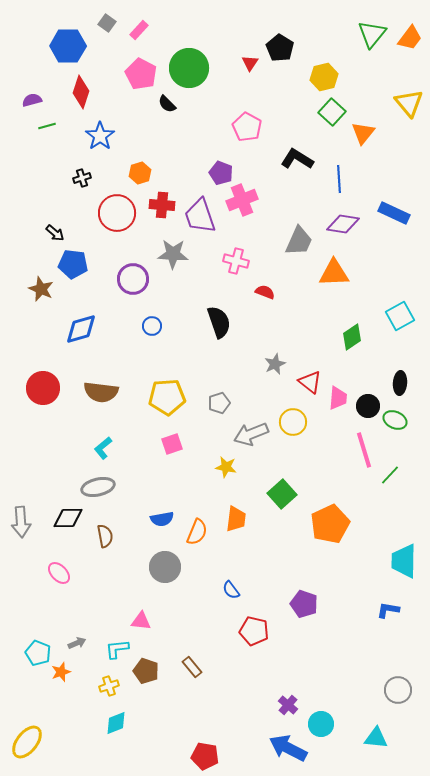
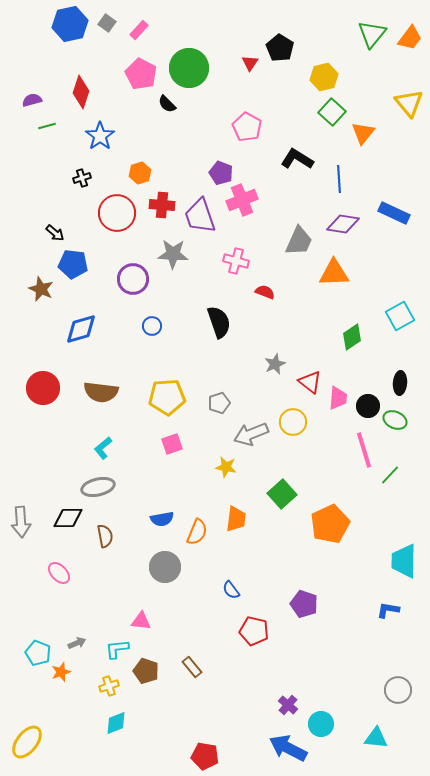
blue hexagon at (68, 46): moved 2 px right, 22 px up; rotated 12 degrees counterclockwise
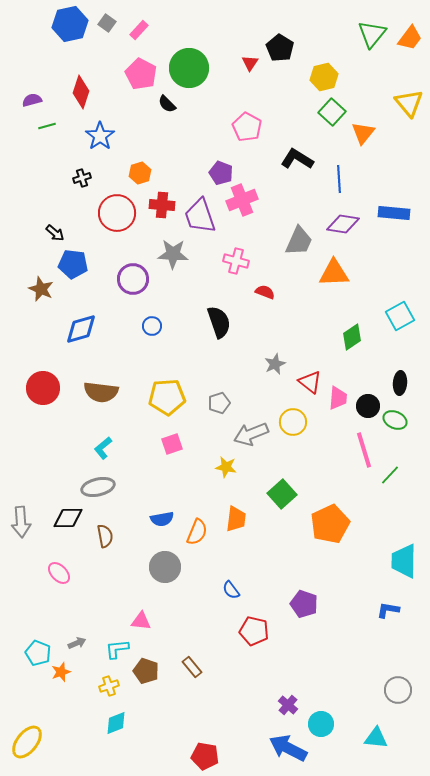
blue rectangle at (394, 213): rotated 20 degrees counterclockwise
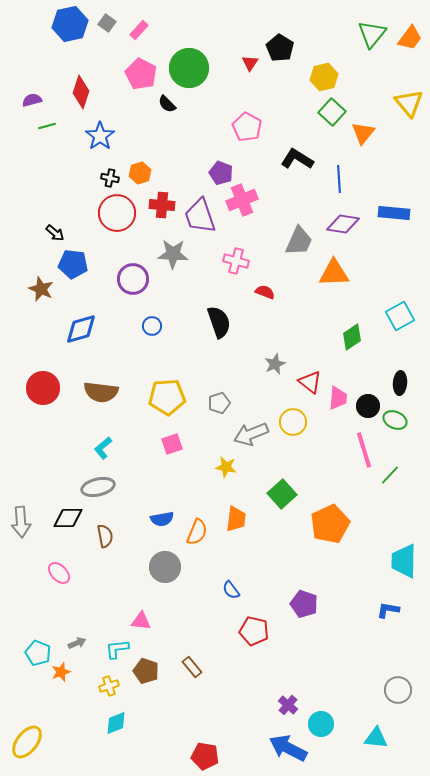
black cross at (82, 178): moved 28 px right; rotated 30 degrees clockwise
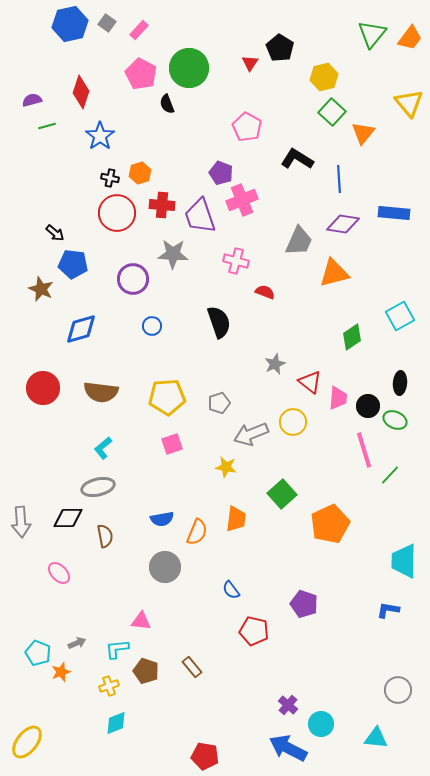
black semicircle at (167, 104): rotated 24 degrees clockwise
orange triangle at (334, 273): rotated 12 degrees counterclockwise
